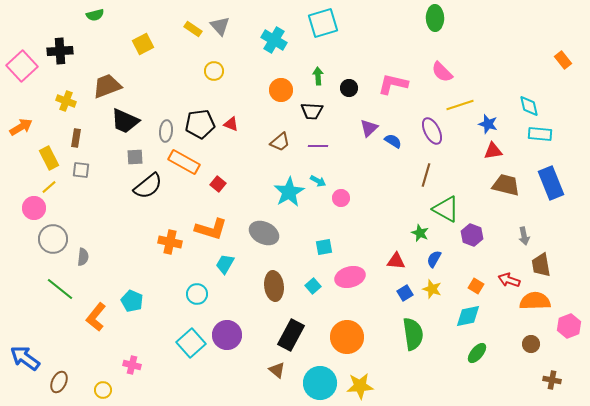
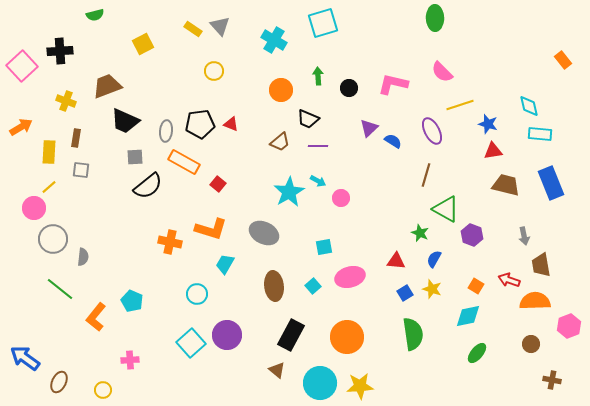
black trapezoid at (312, 111): moved 4 px left, 8 px down; rotated 20 degrees clockwise
yellow rectangle at (49, 158): moved 6 px up; rotated 30 degrees clockwise
pink cross at (132, 365): moved 2 px left, 5 px up; rotated 18 degrees counterclockwise
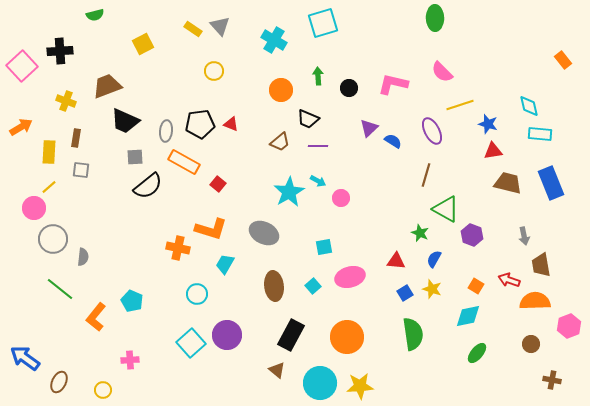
brown trapezoid at (506, 185): moved 2 px right, 2 px up
orange cross at (170, 242): moved 8 px right, 6 px down
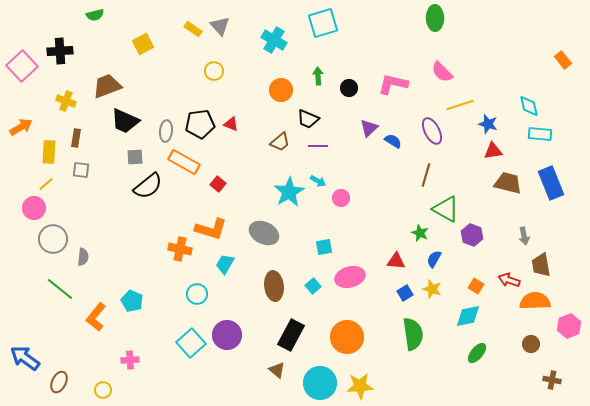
yellow line at (49, 187): moved 3 px left, 3 px up
orange cross at (178, 248): moved 2 px right, 1 px down
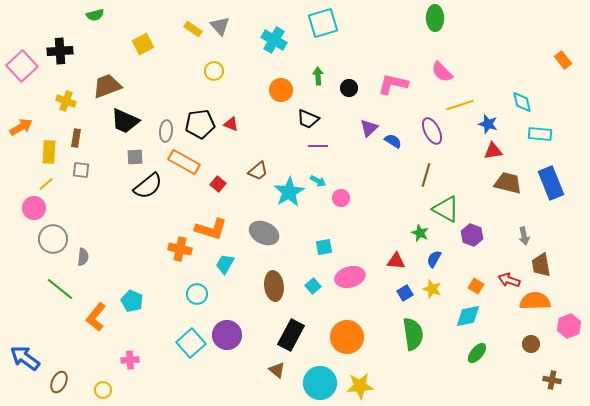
cyan diamond at (529, 106): moved 7 px left, 4 px up
brown trapezoid at (280, 142): moved 22 px left, 29 px down
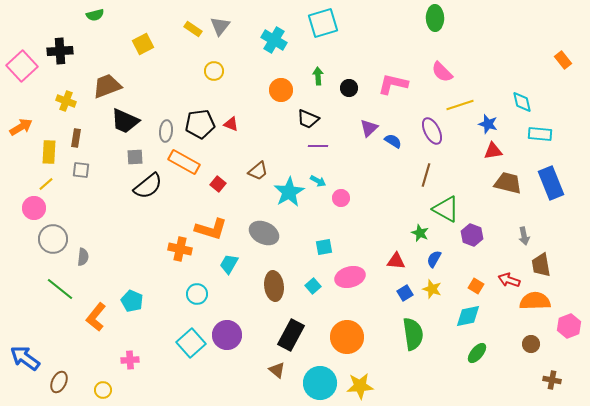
gray triangle at (220, 26): rotated 20 degrees clockwise
cyan trapezoid at (225, 264): moved 4 px right
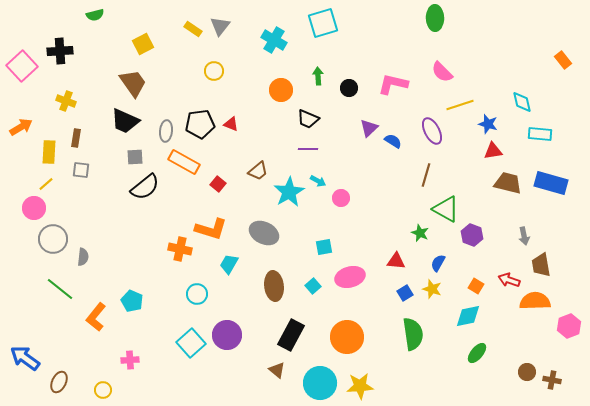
brown trapezoid at (107, 86): moved 26 px right, 3 px up; rotated 76 degrees clockwise
purple line at (318, 146): moved 10 px left, 3 px down
blue rectangle at (551, 183): rotated 52 degrees counterclockwise
black semicircle at (148, 186): moved 3 px left, 1 px down
blue semicircle at (434, 259): moved 4 px right, 4 px down
brown circle at (531, 344): moved 4 px left, 28 px down
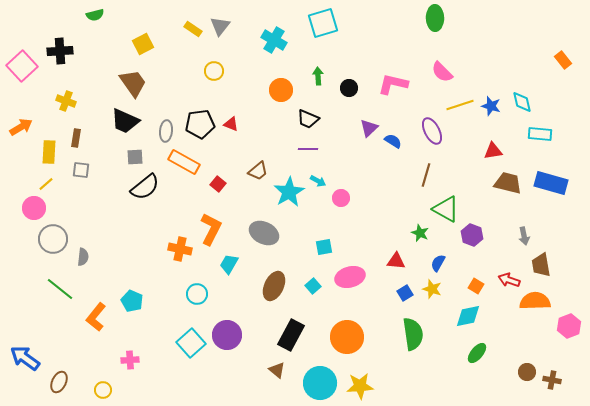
blue star at (488, 124): moved 3 px right, 18 px up
orange L-shape at (211, 229): rotated 80 degrees counterclockwise
brown ellipse at (274, 286): rotated 32 degrees clockwise
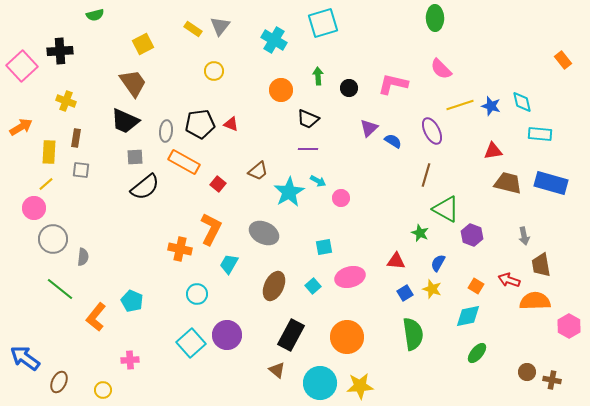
pink semicircle at (442, 72): moved 1 px left, 3 px up
pink hexagon at (569, 326): rotated 10 degrees counterclockwise
